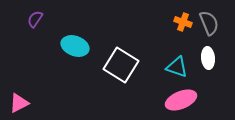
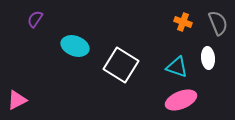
gray semicircle: moved 9 px right
pink triangle: moved 2 px left, 3 px up
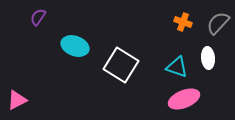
purple semicircle: moved 3 px right, 2 px up
gray semicircle: rotated 115 degrees counterclockwise
pink ellipse: moved 3 px right, 1 px up
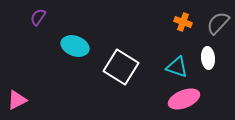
white square: moved 2 px down
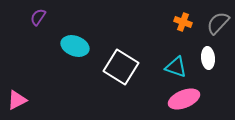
cyan triangle: moved 1 px left
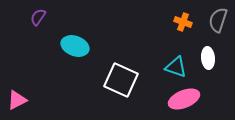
gray semicircle: moved 3 px up; rotated 25 degrees counterclockwise
white square: moved 13 px down; rotated 8 degrees counterclockwise
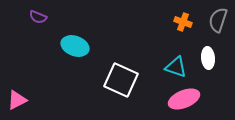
purple semicircle: rotated 102 degrees counterclockwise
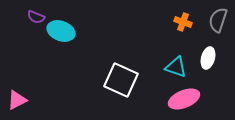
purple semicircle: moved 2 px left
cyan ellipse: moved 14 px left, 15 px up
white ellipse: rotated 20 degrees clockwise
